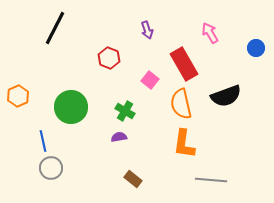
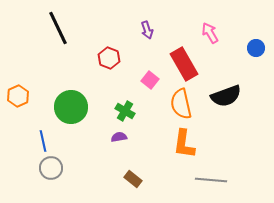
black line: moved 3 px right; rotated 52 degrees counterclockwise
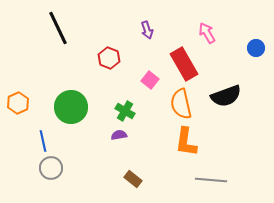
pink arrow: moved 3 px left
orange hexagon: moved 7 px down
purple semicircle: moved 2 px up
orange L-shape: moved 2 px right, 2 px up
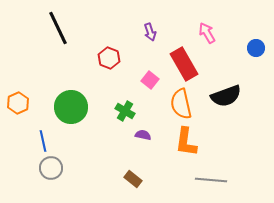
purple arrow: moved 3 px right, 2 px down
purple semicircle: moved 24 px right; rotated 21 degrees clockwise
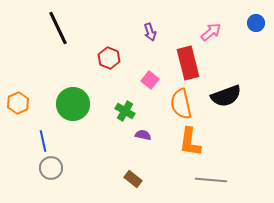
pink arrow: moved 4 px right, 1 px up; rotated 80 degrees clockwise
blue circle: moved 25 px up
red rectangle: moved 4 px right, 1 px up; rotated 16 degrees clockwise
green circle: moved 2 px right, 3 px up
orange L-shape: moved 4 px right
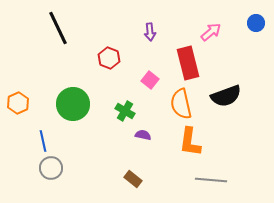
purple arrow: rotated 12 degrees clockwise
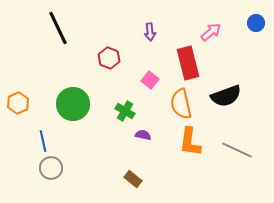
gray line: moved 26 px right, 30 px up; rotated 20 degrees clockwise
